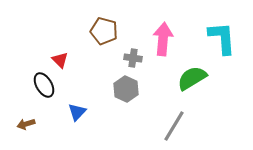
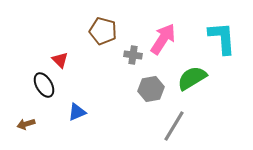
brown pentagon: moved 1 px left
pink arrow: rotated 28 degrees clockwise
gray cross: moved 3 px up
gray hexagon: moved 25 px right; rotated 25 degrees clockwise
blue triangle: rotated 24 degrees clockwise
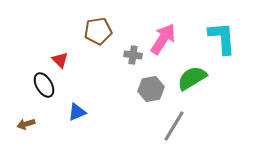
brown pentagon: moved 5 px left; rotated 24 degrees counterclockwise
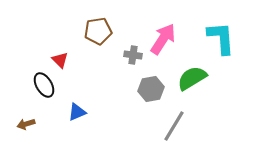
cyan L-shape: moved 1 px left
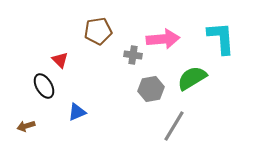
pink arrow: rotated 52 degrees clockwise
black ellipse: moved 1 px down
brown arrow: moved 2 px down
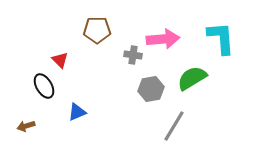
brown pentagon: moved 1 px left, 1 px up; rotated 8 degrees clockwise
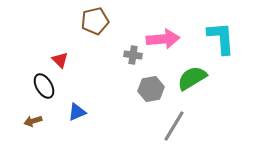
brown pentagon: moved 2 px left, 9 px up; rotated 12 degrees counterclockwise
brown arrow: moved 7 px right, 5 px up
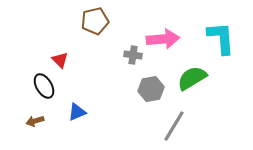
brown arrow: moved 2 px right
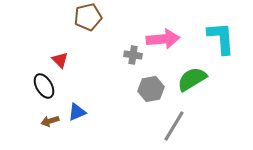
brown pentagon: moved 7 px left, 4 px up
green semicircle: moved 1 px down
brown arrow: moved 15 px right
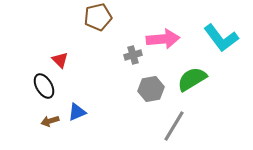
brown pentagon: moved 10 px right
cyan L-shape: rotated 147 degrees clockwise
gray cross: rotated 24 degrees counterclockwise
